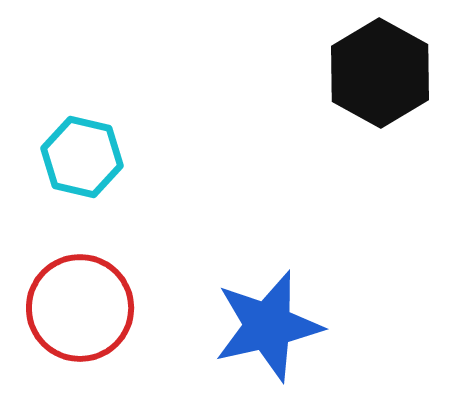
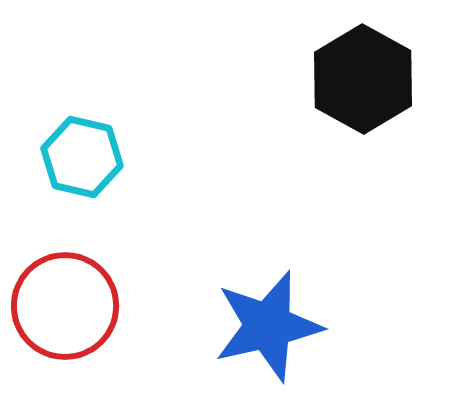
black hexagon: moved 17 px left, 6 px down
red circle: moved 15 px left, 2 px up
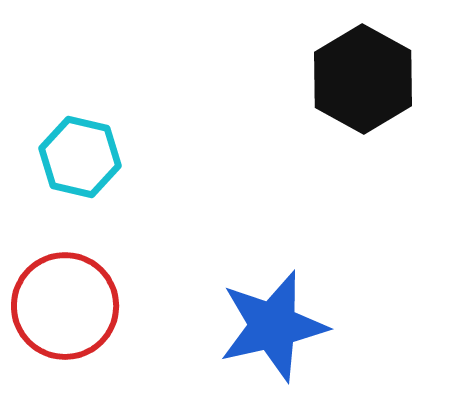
cyan hexagon: moved 2 px left
blue star: moved 5 px right
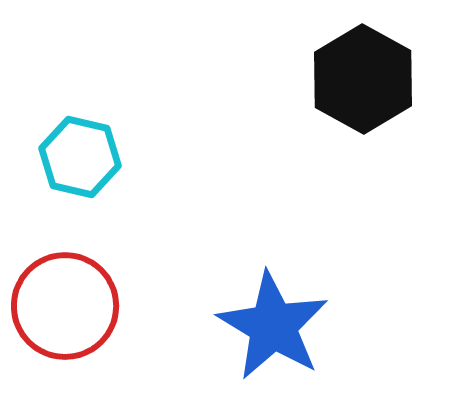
blue star: rotated 28 degrees counterclockwise
